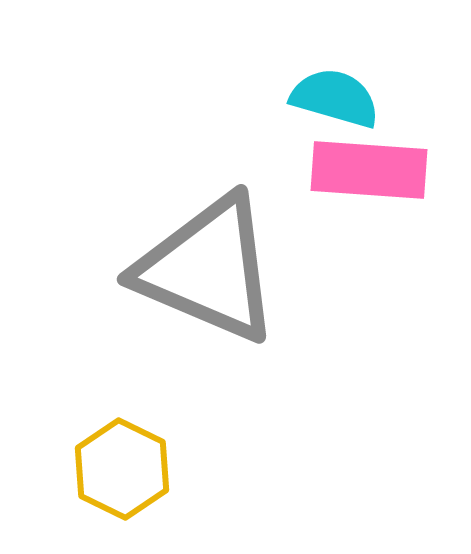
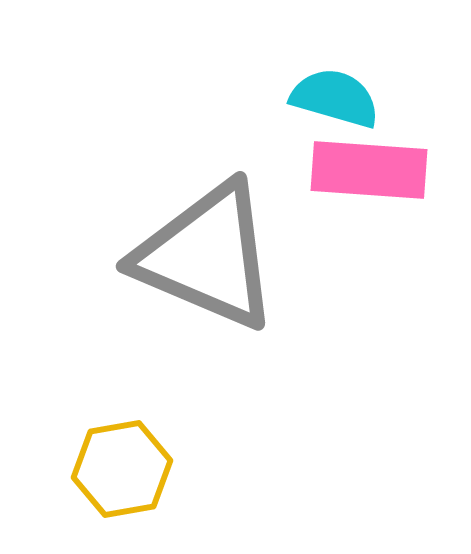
gray triangle: moved 1 px left, 13 px up
yellow hexagon: rotated 24 degrees clockwise
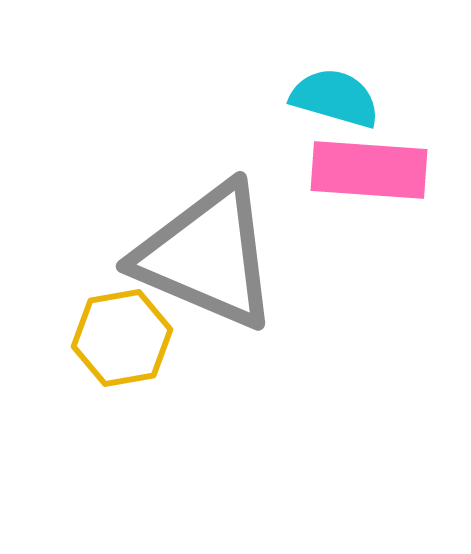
yellow hexagon: moved 131 px up
